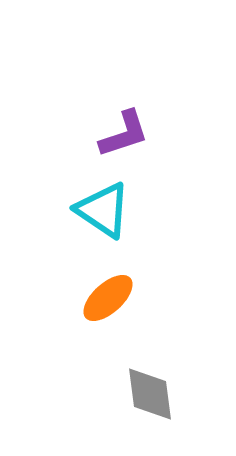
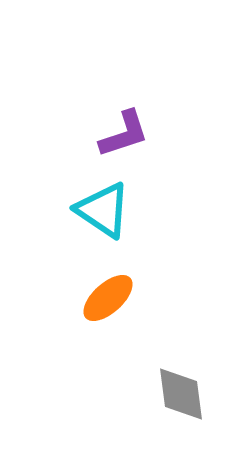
gray diamond: moved 31 px right
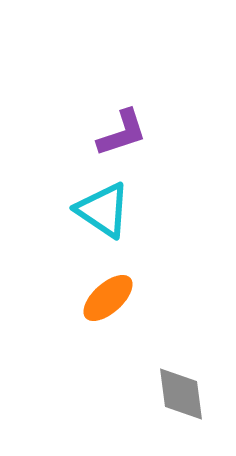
purple L-shape: moved 2 px left, 1 px up
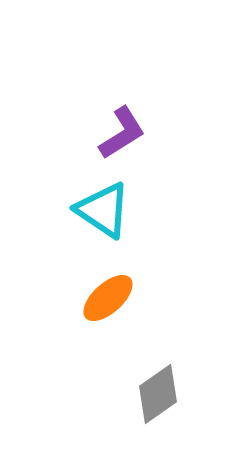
purple L-shape: rotated 14 degrees counterclockwise
gray diamond: moved 23 px left; rotated 62 degrees clockwise
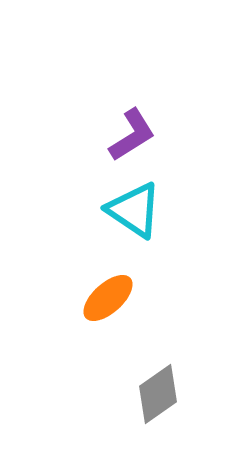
purple L-shape: moved 10 px right, 2 px down
cyan triangle: moved 31 px right
